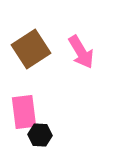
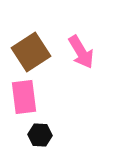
brown square: moved 3 px down
pink rectangle: moved 15 px up
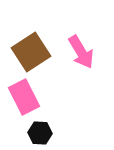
pink rectangle: rotated 20 degrees counterclockwise
black hexagon: moved 2 px up
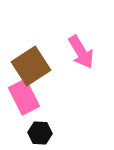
brown square: moved 14 px down
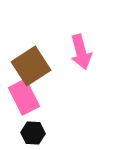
pink arrow: rotated 16 degrees clockwise
black hexagon: moved 7 px left
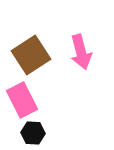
brown square: moved 11 px up
pink rectangle: moved 2 px left, 3 px down
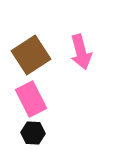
pink rectangle: moved 9 px right, 1 px up
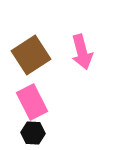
pink arrow: moved 1 px right
pink rectangle: moved 1 px right, 3 px down
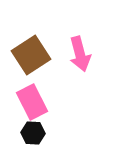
pink arrow: moved 2 px left, 2 px down
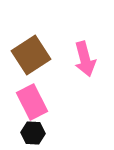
pink arrow: moved 5 px right, 5 px down
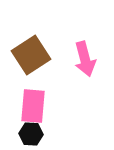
pink rectangle: moved 1 px right, 4 px down; rotated 32 degrees clockwise
black hexagon: moved 2 px left, 1 px down
